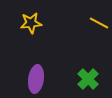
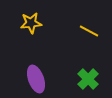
yellow line: moved 10 px left, 8 px down
purple ellipse: rotated 28 degrees counterclockwise
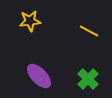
yellow star: moved 1 px left, 2 px up
purple ellipse: moved 3 px right, 3 px up; rotated 24 degrees counterclockwise
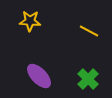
yellow star: rotated 10 degrees clockwise
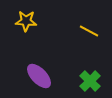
yellow star: moved 4 px left
green cross: moved 2 px right, 2 px down
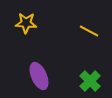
yellow star: moved 2 px down
purple ellipse: rotated 20 degrees clockwise
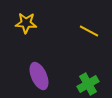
green cross: moved 2 px left, 3 px down; rotated 15 degrees clockwise
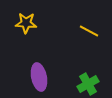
purple ellipse: moved 1 px down; rotated 12 degrees clockwise
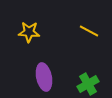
yellow star: moved 3 px right, 9 px down
purple ellipse: moved 5 px right
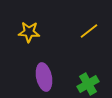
yellow line: rotated 66 degrees counterclockwise
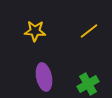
yellow star: moved 6 px right, 1 px up
